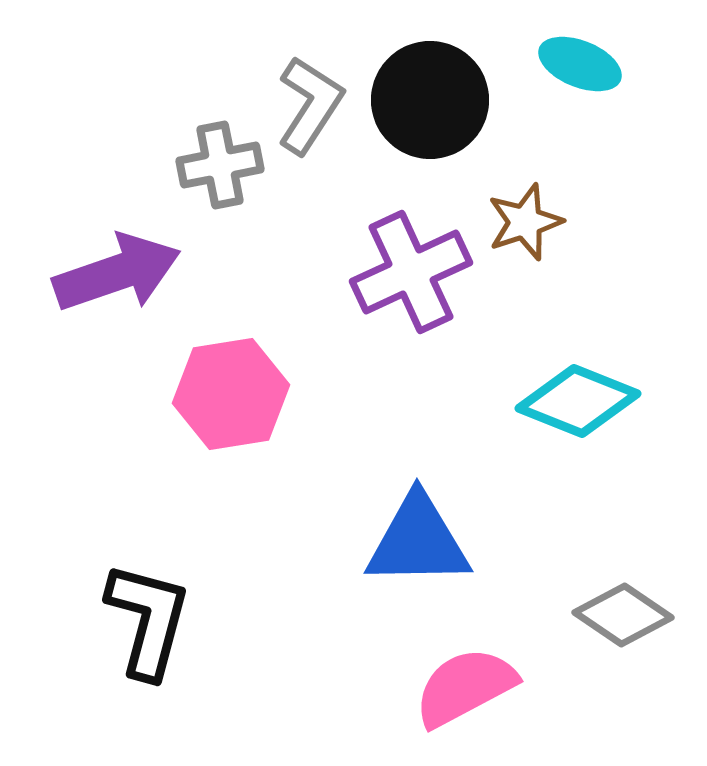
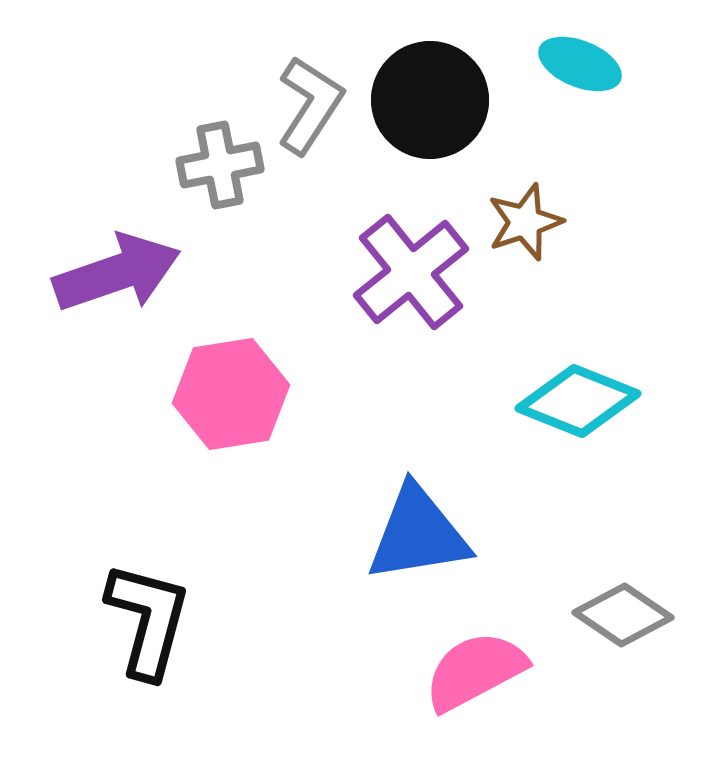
purple cross: rotated 14 degrees counterclockwise
blue triangle: moved 7 px up; rotated 8 degrees counterclockwise
pink semicircle: moved 10 px right, 16 px up
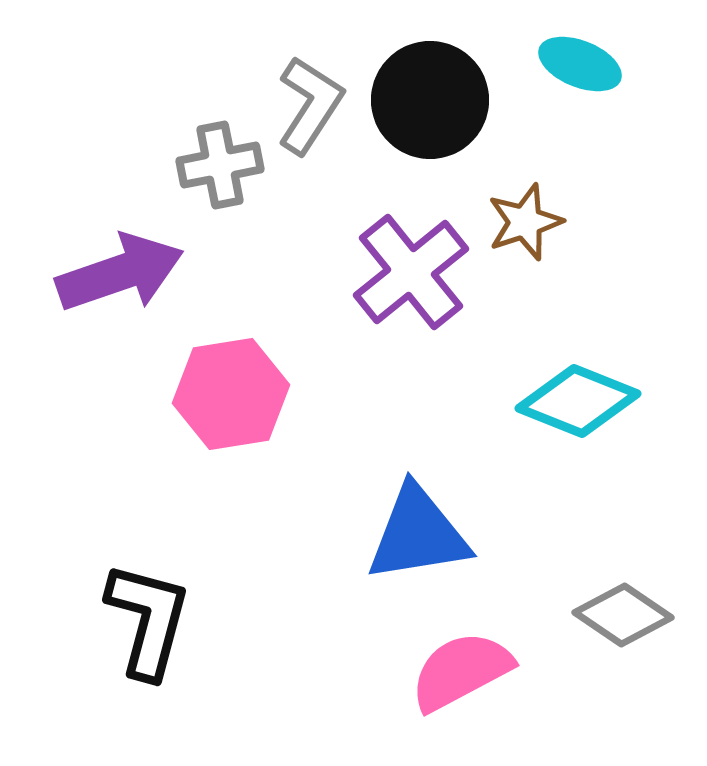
purple arrow: moved 3 px right
pink semicircle: moved 14 px left
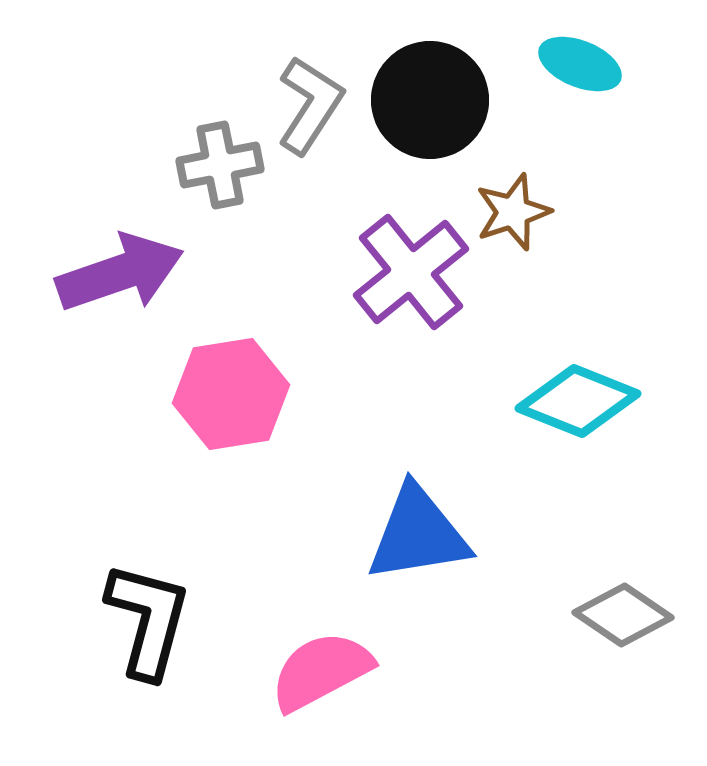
brown star: moved 12 px left, 10 px up
pink semicircle: moved 140 px left
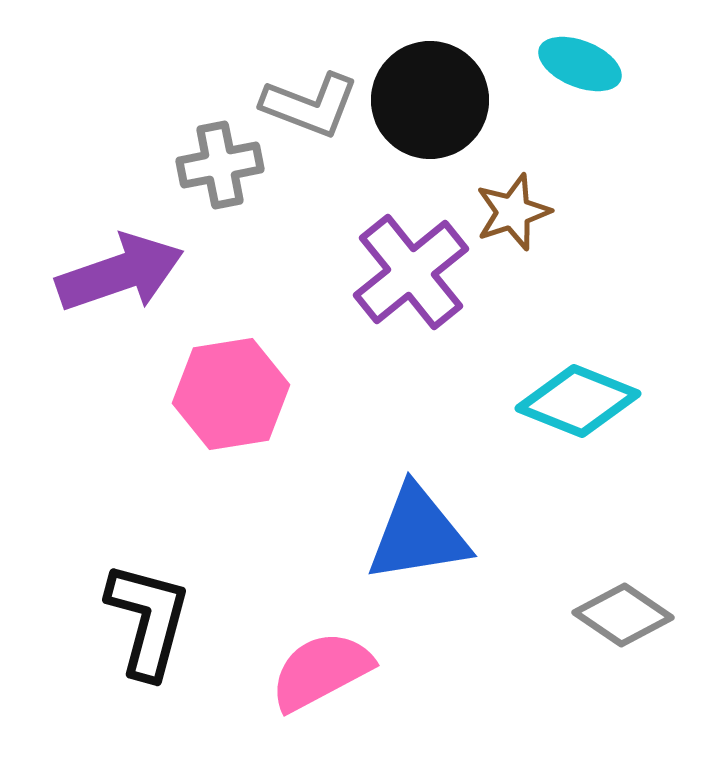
gray L-shape: rotated 78 degrees clockwise
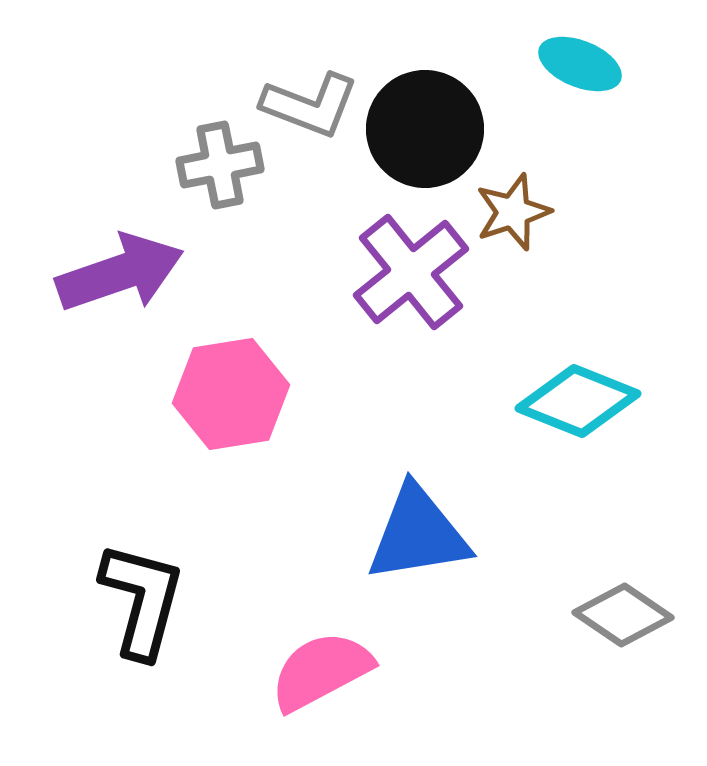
black circle: moved 5 px left, 29 px down
black L-shape: moved 6 px left, 20 px up
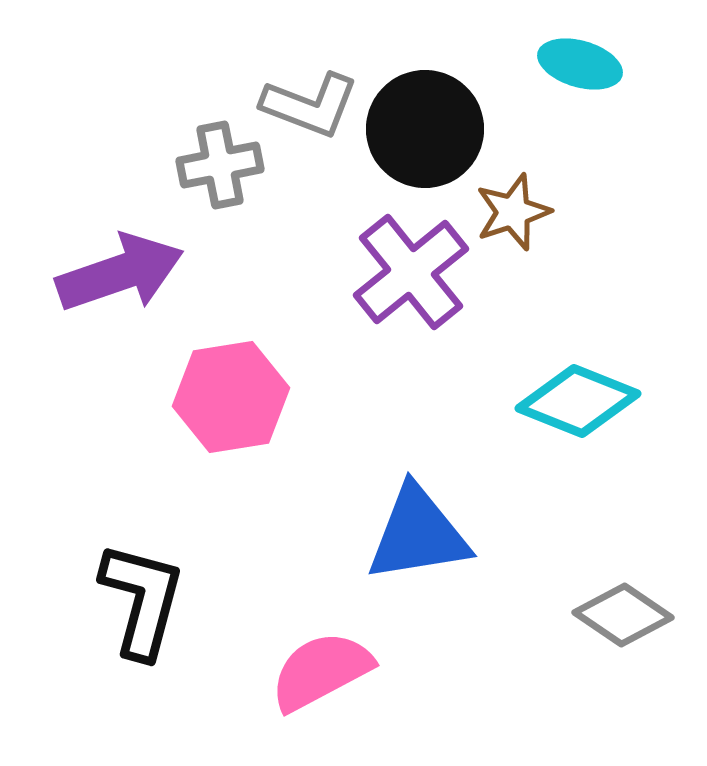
cyan ellipse: rotated 6 degrees counterclockwise
pink hexagon: moved 3 px down
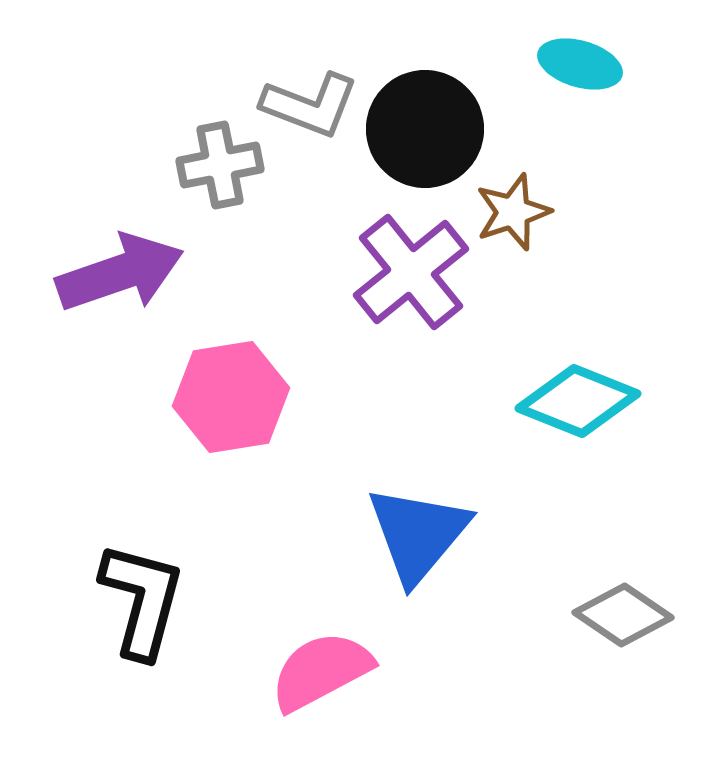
blue triangle: rotated 41 degrees counterclockwise
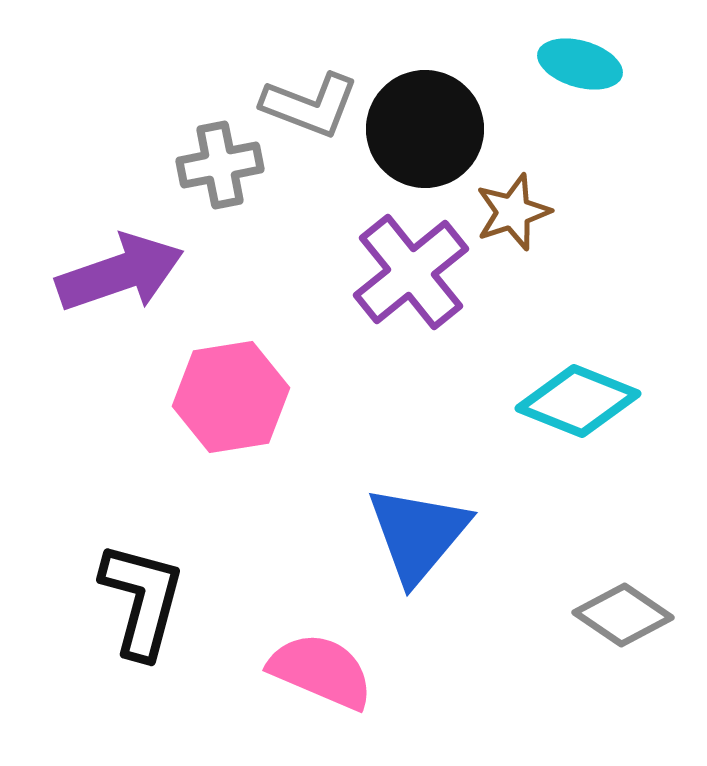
pink semicircle: rotated 51 degrees clockwise
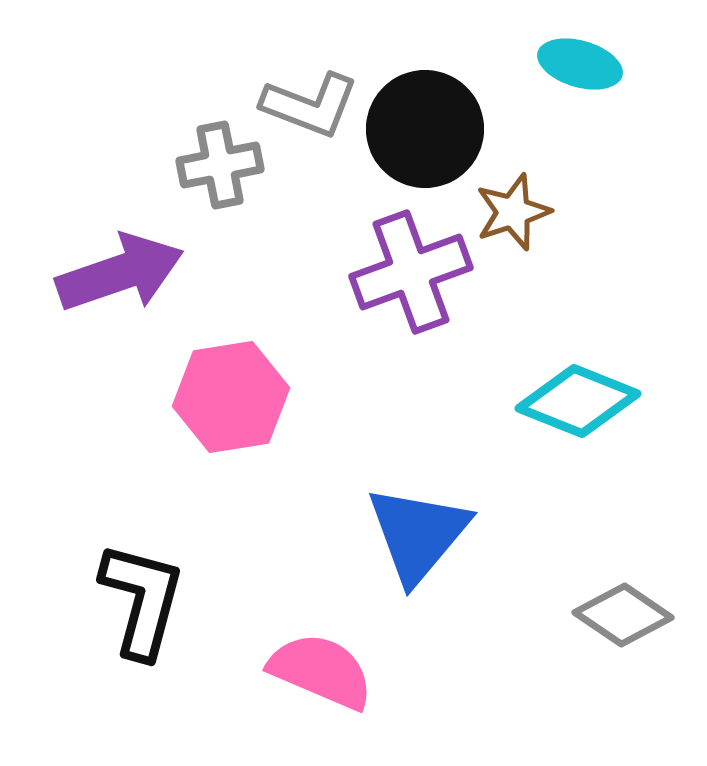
purple cross: rotated 19 degrees clockwise
